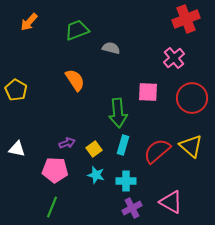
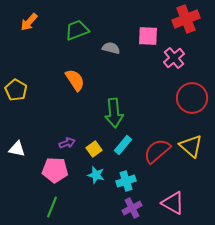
pink square: moved 56 px up
green arrow: moved 4 px left
cyan rectangle: rotated 24 degrees clockwise
cyan cross: rotated 18 degrees counterclockwise
pink triangle: moved 2 px right, 1 px down
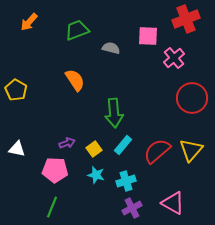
yellow triangle: moved 4 px down; rotated 30 degrees clockwise
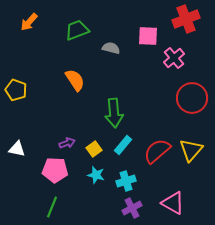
yellow pentagon: rotated 10 degrees counterclockwise
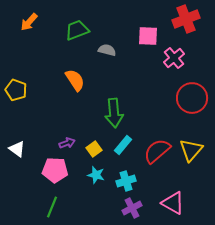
gray semicircle: moved 4 px left, 2 px down
white triangle: rotated 24 degrees clockwise
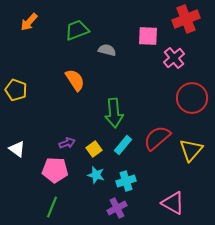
red semicircle: moved 13 px up
purple cross: moved 15 px left
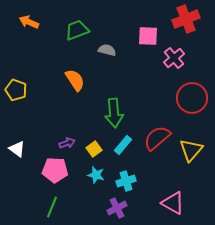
orange arrow: rotated 72 degrees clockwise
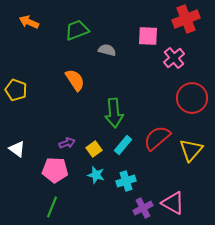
purple cross: moved 26 px right
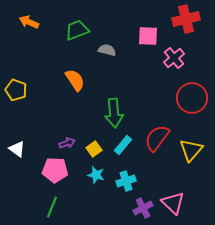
red cross: rotated 8 degrees clockwise
red semicircle: rotated 12 degrees counterclockwise
pink triangle: rotated 15 degrees clockwise
